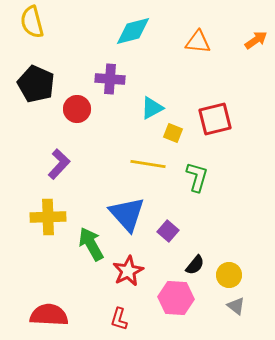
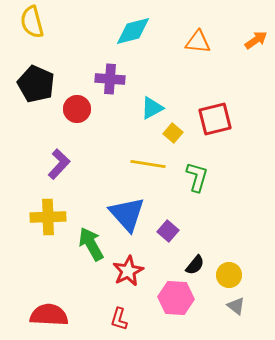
yellow square: rotated 18 degrees clockwise
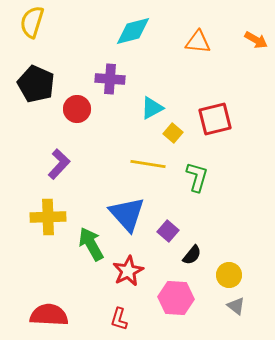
yellow semicircle: rotated 32 degrees clockwise
orange arrow: rotated 65 degrees clockwise
black semicircle: moved 3 px left, 10 px up
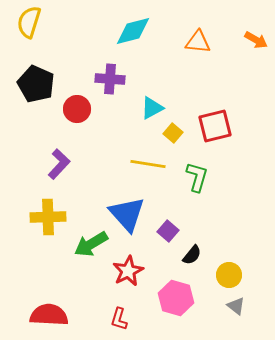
yellow semicircle: moved 3 px left
red square: moved 7 px down
green arrow: rotated 92 degrees counterclockwise
pink hexagon: rotated 12 degrees clockwise
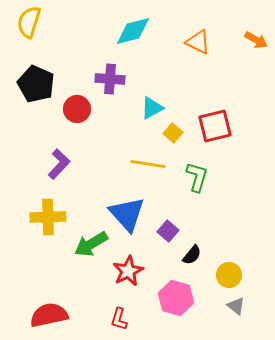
orange triangle: rotated 20 degrees clockwise
red semicircle: rotated 15 degrees counterclockwise
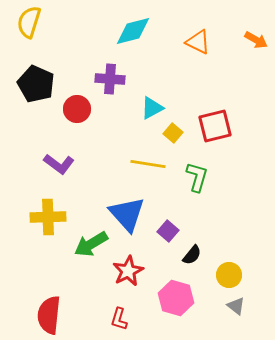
purple L-shape: rotated 84 degrees clockwise
red semicircle: rotated 72 degrees counterclockwise
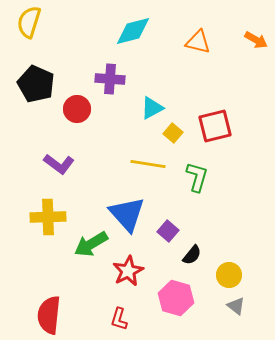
orange triangle: rotated 12 degrees counterclockwise
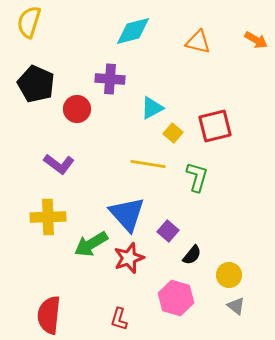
red star: moved 1 px right, 13 px up; rotated 8 degrees clockwise
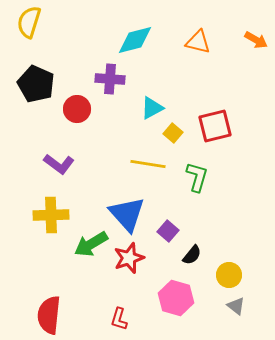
cyan diamond: moved 2 px right, 9 px down
yellow cross: moved 3 px right, 2 px up
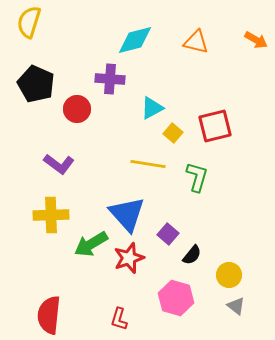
orange triangle: moved 2 px left
purple square: moved 3 px down
